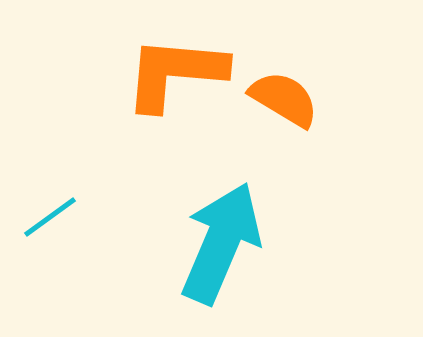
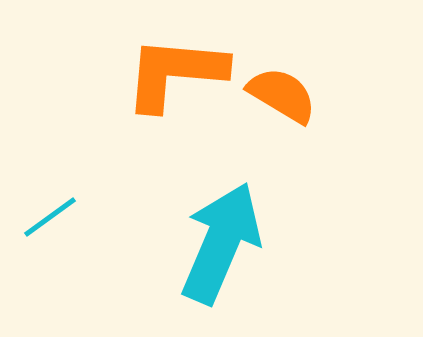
orange semicircle: moved 2 px left, 4 px up
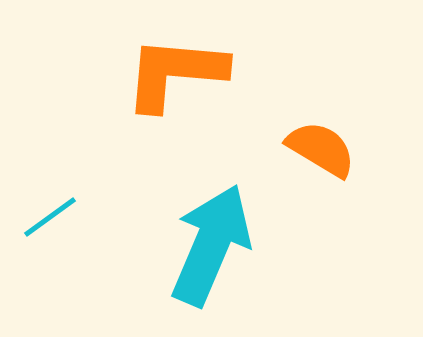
orange semicircle: moved 39 px right, 54 px down
cyan arrow: moved 10 px left, 2 px down
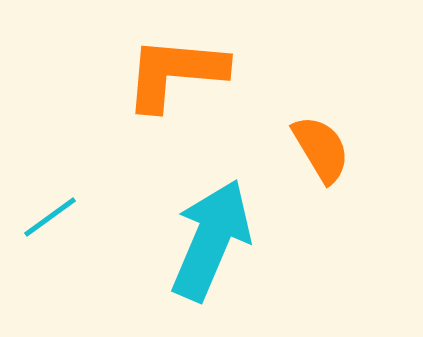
orange semicircle: rotated 28 degrees clockwise
cyan arrow: moved 5 px up
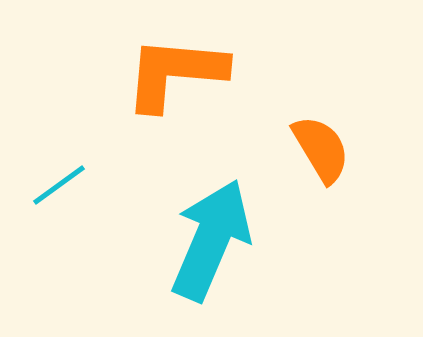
cyan line: moved 9 px right, 32 px up
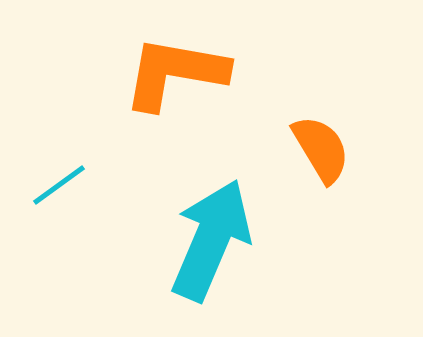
orange L-shape: rotated 5 degrees clockwise
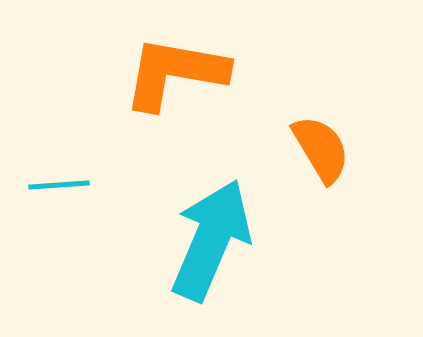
cyan line: rotated 32 degrees clockwise
